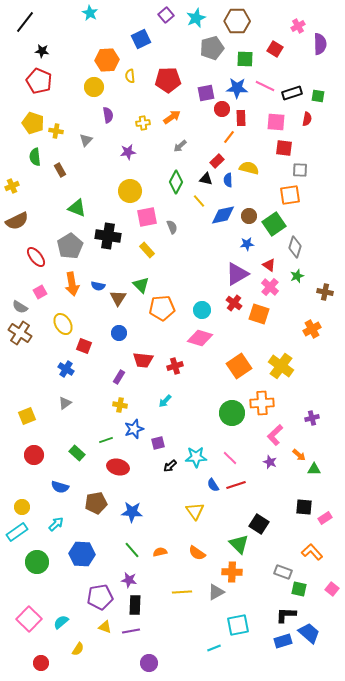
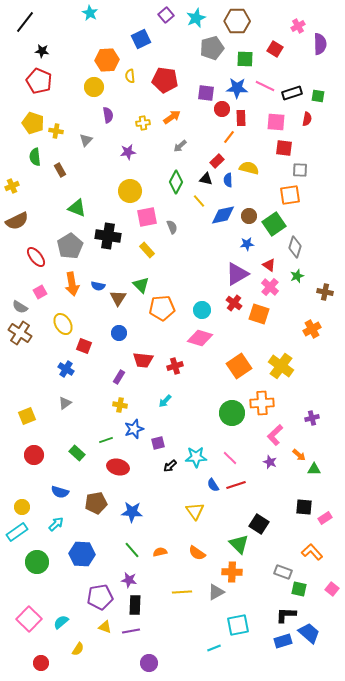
red pentagon at (168, 80): moved 3 px left; rotated 10 degrees clockwise
purple square at (206, 93): rotated 18 degrees clockwise
blue semicircle at (60, 487): moved 5 px down
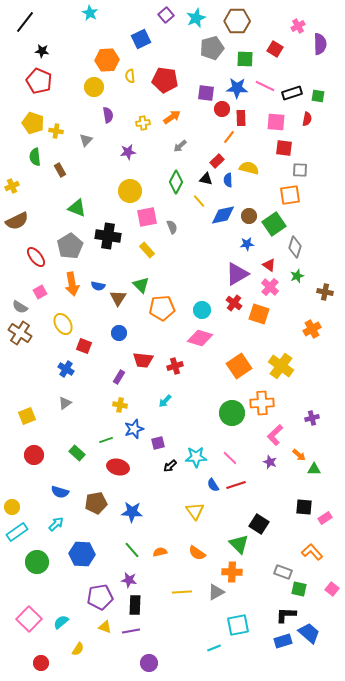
yellow circle at (22, 507): moved 10 px left
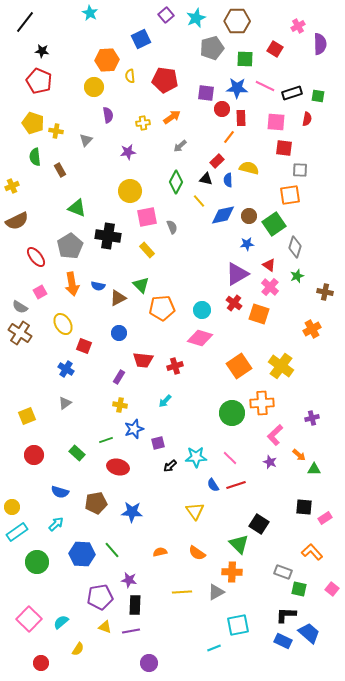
brown triangle at (118, 298): rotated 30 degrees clockwise
green line at (132, 550): moved 20 px left
blue rectangle at (283, 641): rotated 42 degrees clockwise
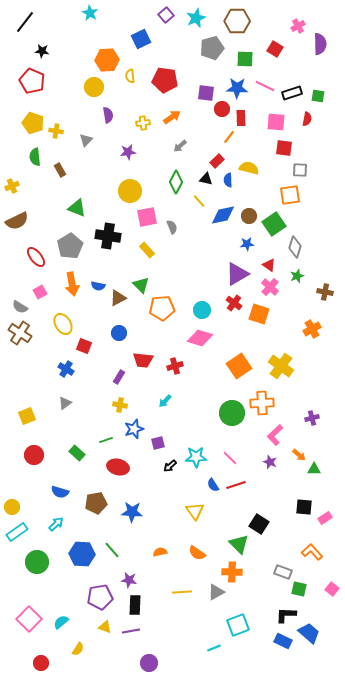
red pentagon at (39, 81): moved 7 px left
cyan square at (238, 625): rotated 10 degrees counterclockwise
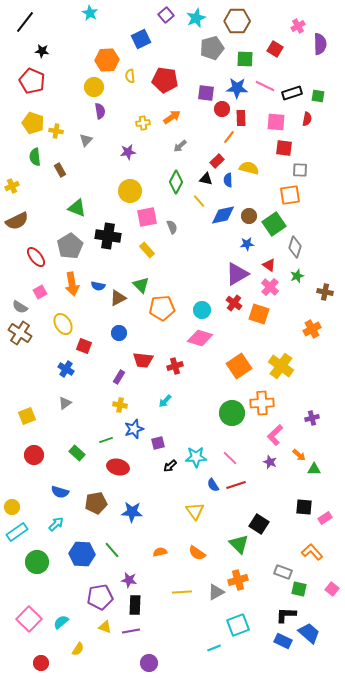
purple semicircle at (108, 115): moved 8 px left, 4 px up
orange cross at (232, 572): moved 6 px right, 8 px down; rotated 18 degrees counterclockwise
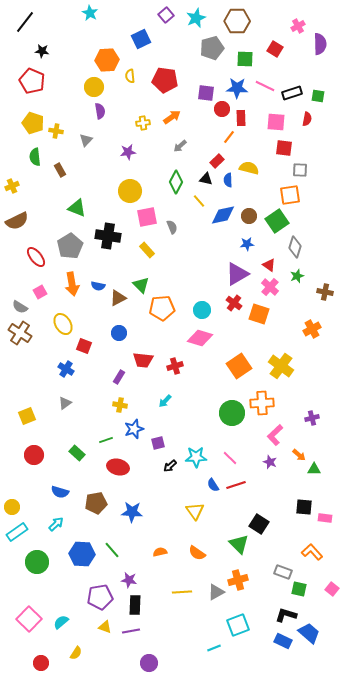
green square at (274, 224): moved 3 px right, 3 px up
pink rectangle at (325, 518): rotated 40 degrees clockwise
black L-shape at (286, 615): rotated 15 degrees clockwise
yellow semicircle at (78, 649): moved 2 px left, 4 px down
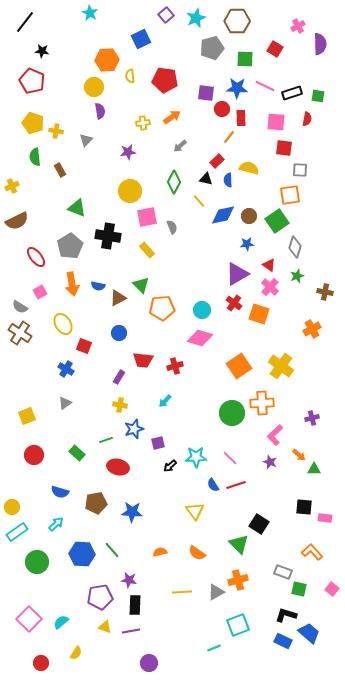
green diamond at (176, 182): moved 2 px left
